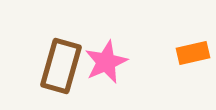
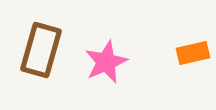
brown rectangle: moved 20 px left, 16 px up
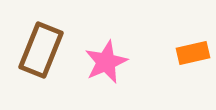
brown rectangle: rotated 6 degrees clockwise
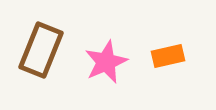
orange rectangle: moved 25 px left, 3 px down
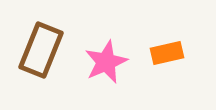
orange rectangle: moved 1 px left, 3 px up
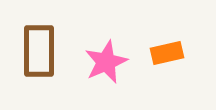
brown rectangle: moved 2 px left, 1 px down; rotated 22 degrees counterclockwise
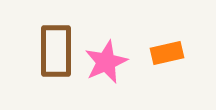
brown rectangle: moved 17 px right
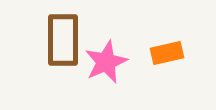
brown rectangle: moved 7 px right, 11 px up
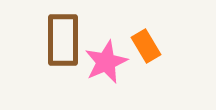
orange rectangle: moved 21 px left, 7 px up; rotated 72 degrees clockwise
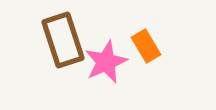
brown rectangle: rotated 18 degrees counterclockwise
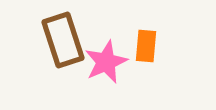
orange rectangle: rotated 36 degrees clockwise
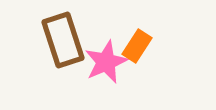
orange rectangle: moved 9 px left; rotated 28 degrees clockwise
